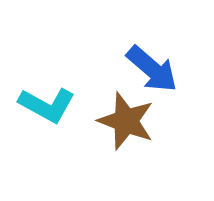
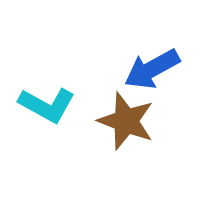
blue arrow: rotated 110 degrees clockwise
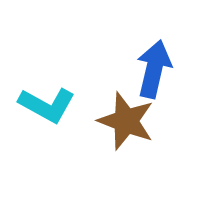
blue arrow: moved 2 px right; rotated 132 degrees clockwise
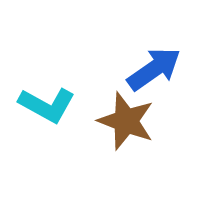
blue arrow: rotated 42 degrees clockwise
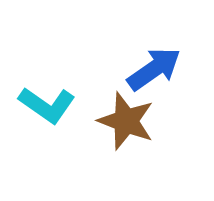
cyan L-shape: rotated 6 degrees clockwise
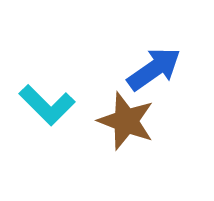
cyan L-shape: rotated 10 degrees clockwise
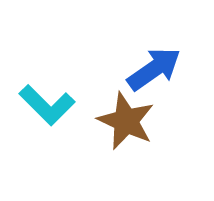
brown star: rotated 4 degrees clockwise
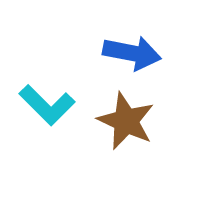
blue arrow: moved 22 px left, 16 px up; rotated 46 degrees clockwise
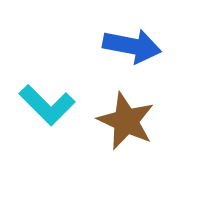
blue arrow: moved 7 px up
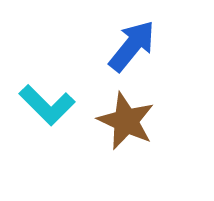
blue arrow: rotated 62 degrees counterclockwise
